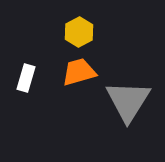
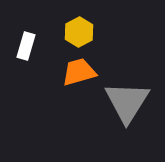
white rectangle: moved 32 px up
gray triangle: moved 1 px left, 1 px down
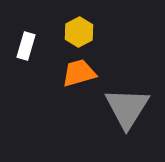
orange trapezoid: moved 1 px down
gray triangle: moved 6 px down
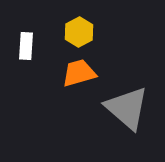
white rectangle: rotated 12 degrees counterclockwise
gray triangle: rotated 21 degrees counterclockwise
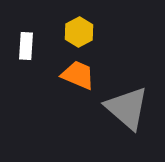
orange trapezoid: moved 1 px left, 2 px down; rotated 39 degrees clockwise
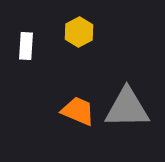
orange trapezoid: moved 36 px down
gray triangle: rotated 42 degrees counterclockwise
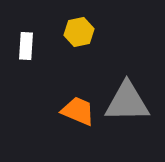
yellow hexagon: rotated 16 degrees clockwise
gray triangle: moved 6 px up
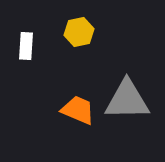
gray triangle: moved 2 px up
orange trapezoid: moved 1 px up
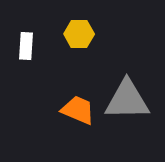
yellow hexagon: moved 2 px down; rotated 12 degrees clockwise
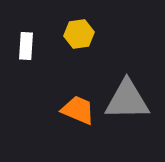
yellow hexagon: rotated 8 degrees counterclockwise
